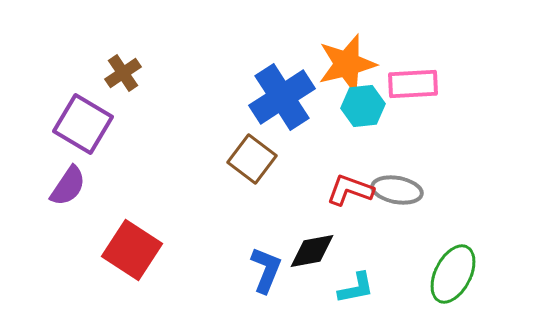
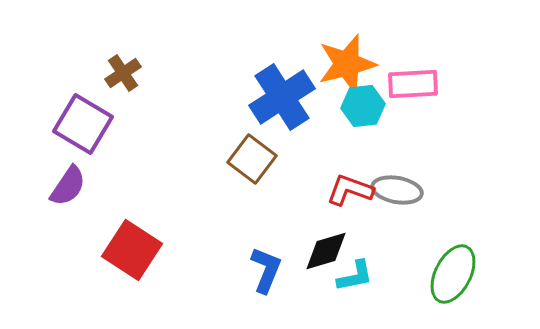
black diamond: moved 14 px right; rotated 6 degrees counterclockwise
cyan L-shape: moved 1 px left, 12 px up
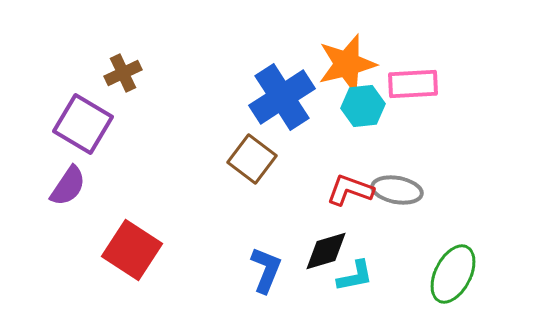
brown cross: rotated 9 degrees clockwise
